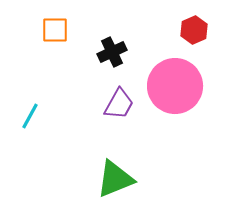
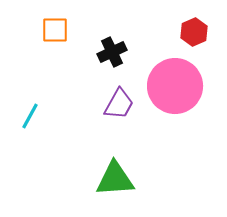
red hexagon: moved 2 px down
green triangle: rotated 18 degrees clockwise
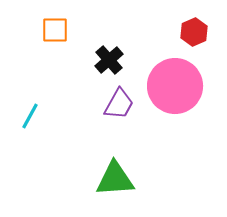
black cross: moved 3 px left, 8 px down; rotated 16 degrees counterclockwise
